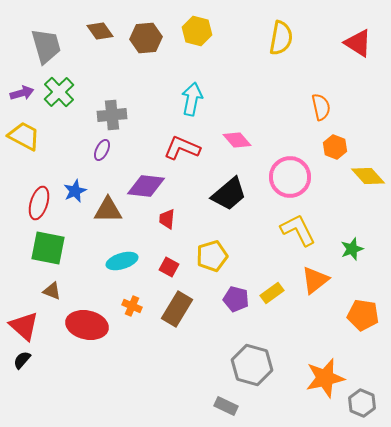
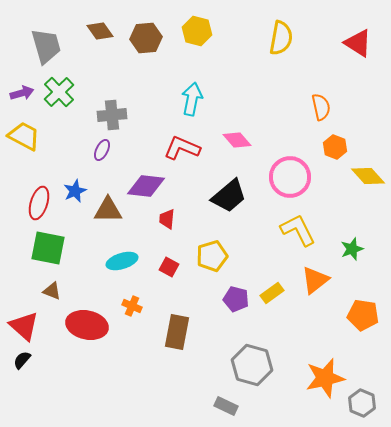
black trapezoid at (229, 194): moved 2 px down
brown rectangle at (177, 309): moved 23 px down; rotated 20 degrees counterclockwise
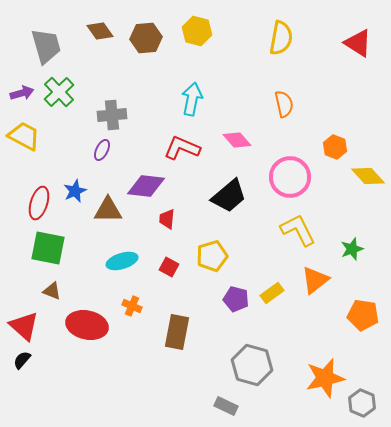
orange semicircle at (321, 107): moved 37 px left, 3 px up
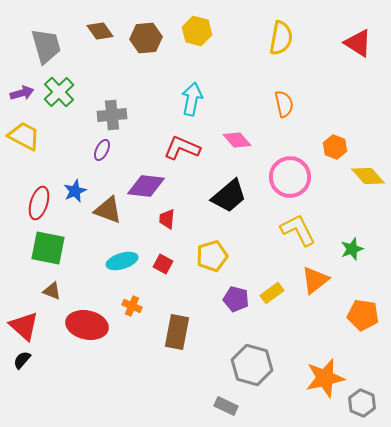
brown triangle at (108, 210): rotated 20 degrees clockwise
red square at (169, 267): moved 6 px left, 3 px up
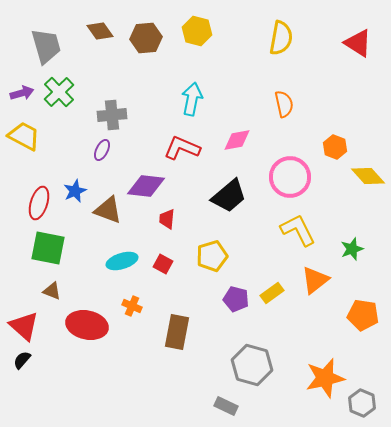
pink diamond at (237, 140): rotated 60 degrees counterclockwise
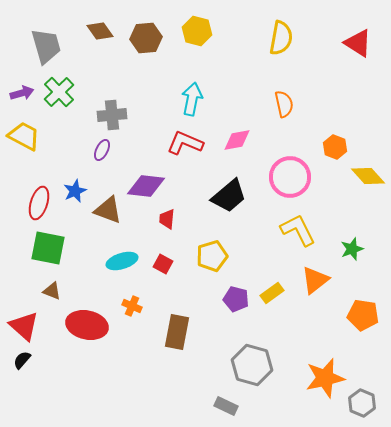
red L-shape at (182, 148): moved 3 px right, 5 px up
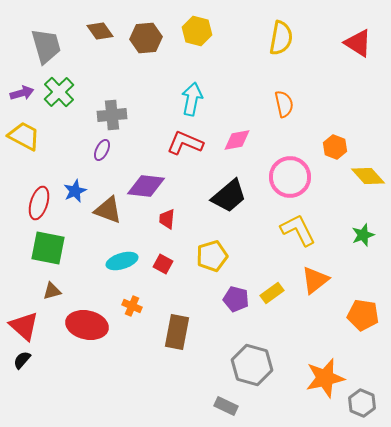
green star at (352, 249): moved 11 px right, 14 px up
brown triangle at (52, 291): rotated 36 degrees counterclockwise
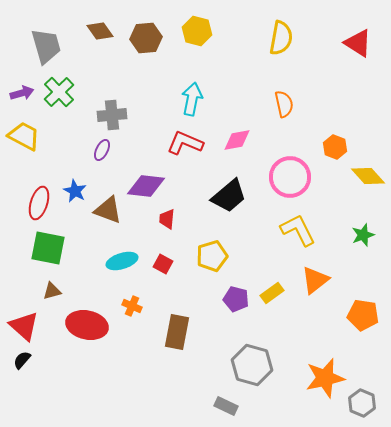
blue star at (75, 191): rotated 20 degrees counterclockwise
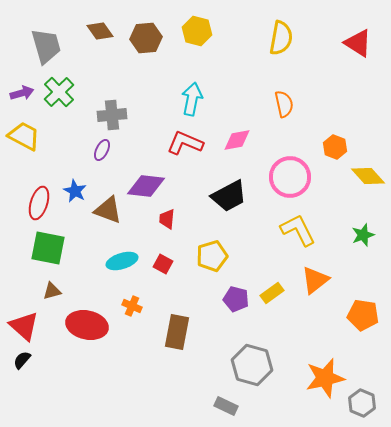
black trapezoid at (229, 196): rotated 12 degrees clockwise
